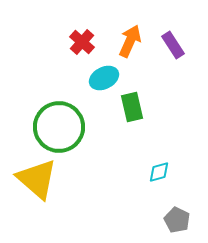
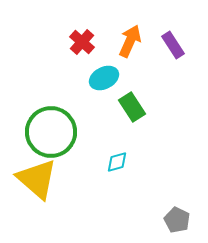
green rectangle: rotated 20 degrees counterclockwise
green circle: moved 8 px left, 5 px down
cyan diamond: moved 42 px left, 10 px up
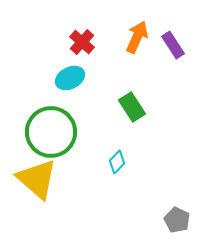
orange arrow: moved 7 px right, 4 px up
cyan ellipse: moved 34 px left
cyan diamond: rotated 30 degrees counterclockwise
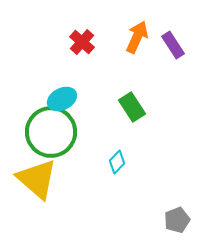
cyan ellipse: moved 8 px left, 21 px down
gray pentagon: rotated 25 degrees clockwise
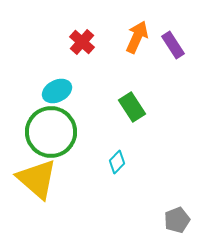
cyan ellipse: moved 5 px left, 8 px up
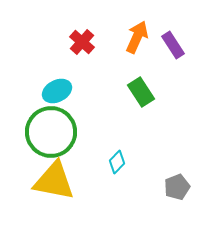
green rectangle: moved 9 px right, 15 px up
yellow triangle: moved 17 px right, 2 px down; rotated 30 degrees counterclockwise
gray pentagon: moved 33 px up
